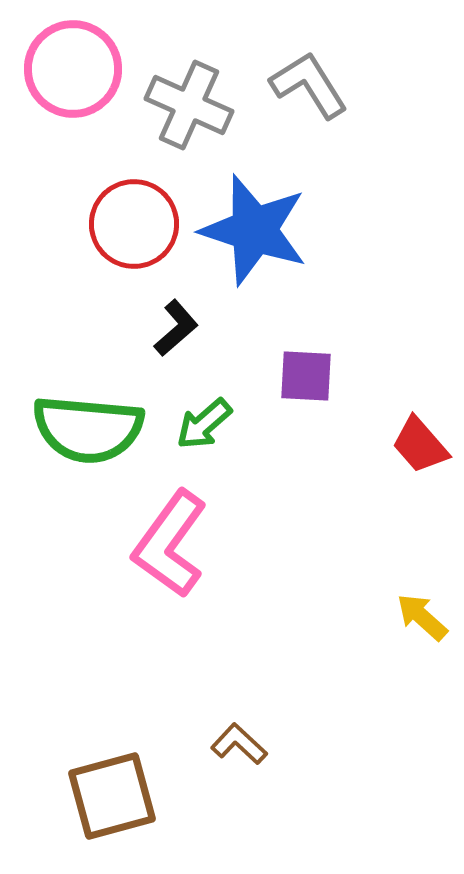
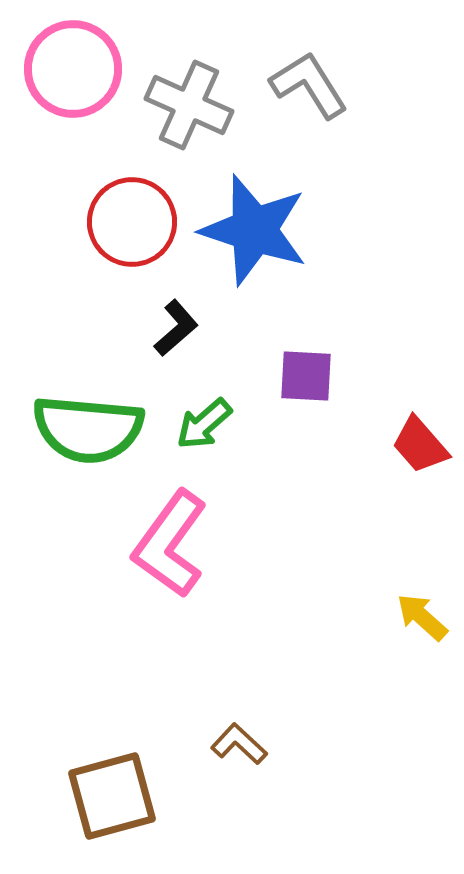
red circle: moved 2 px left, 2 px up
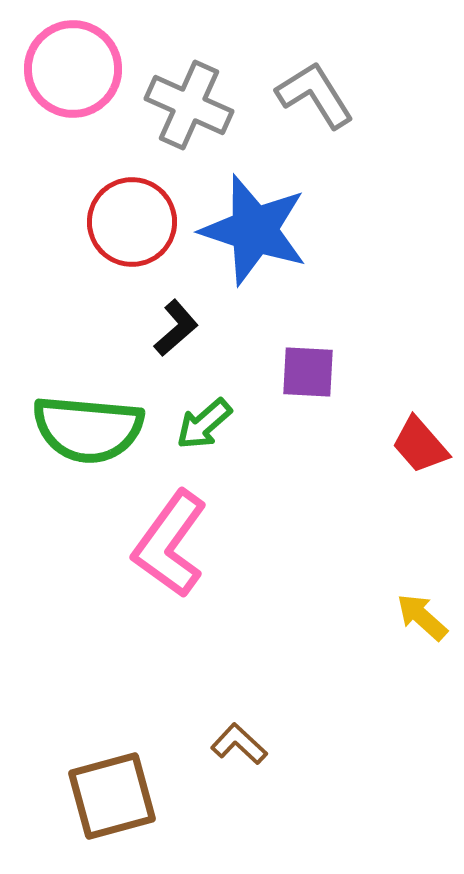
gray L-shape: moved 6 px right, 10 px down
purple square: moved 2 px right, 4 px up
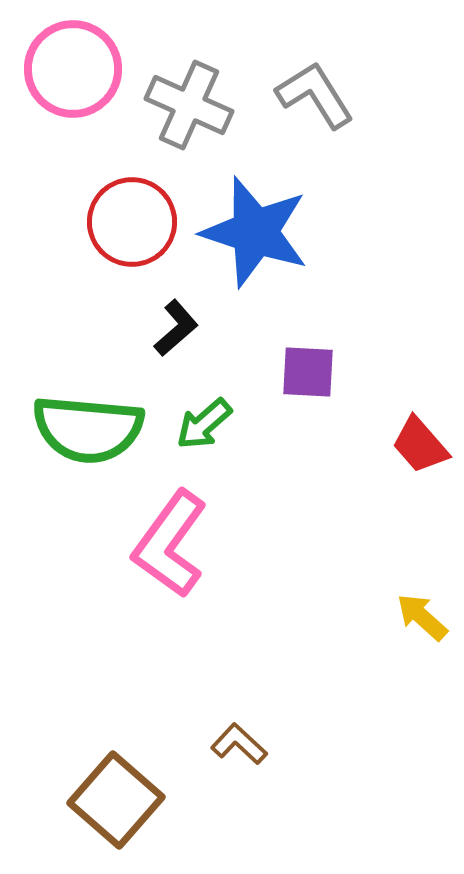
blue star: moved 1 px right, 2 px down
brown square: moved 4 px right, 4 px down; rotated 34 degrees counterclockwise
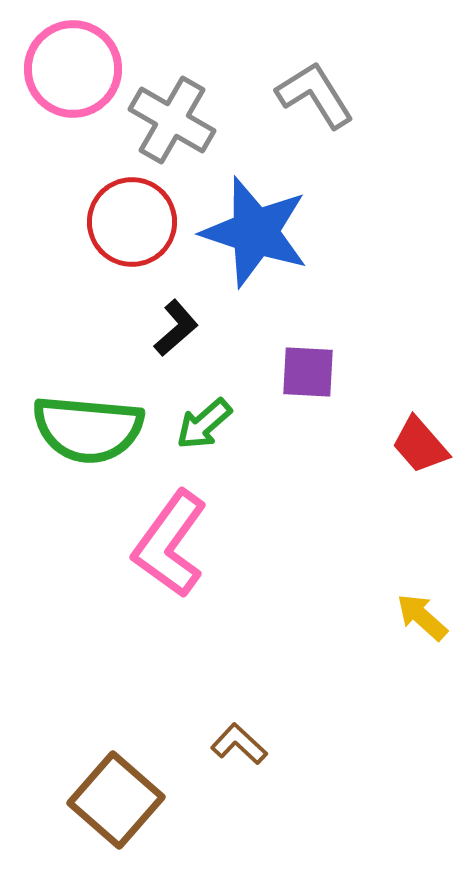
gray cross: moved 17 px left, 15 px down; rotated 6 degrees clockwise
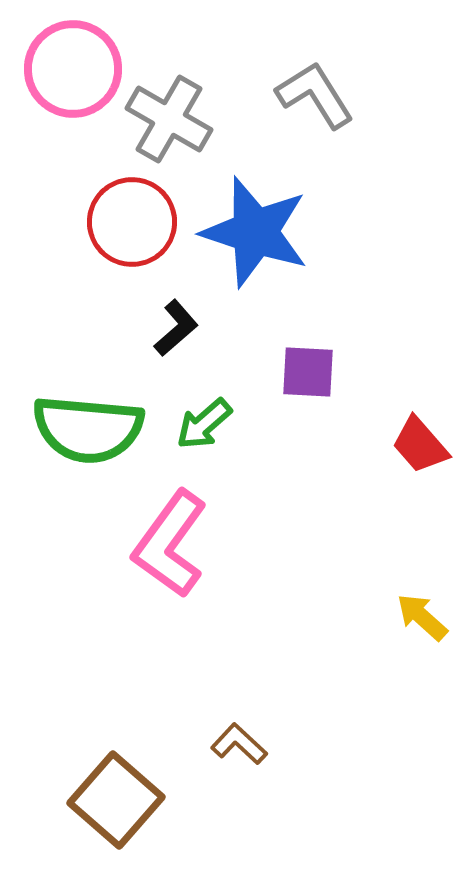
gray cross: moved 3 px left, 1 px up
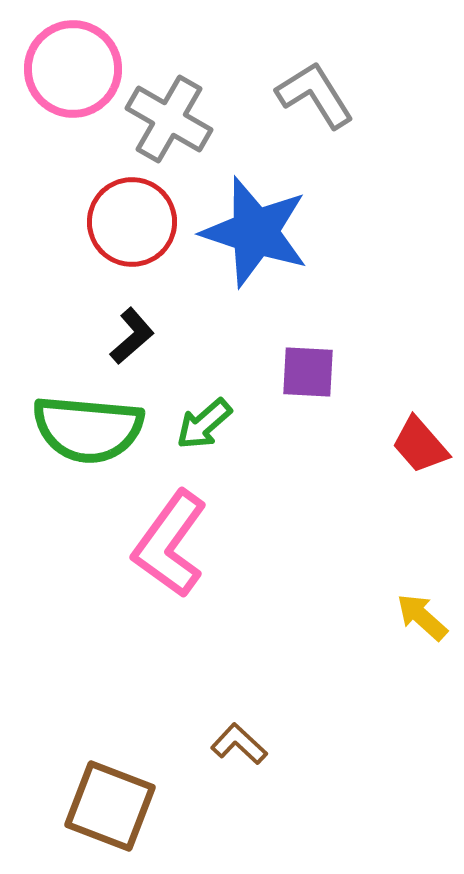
black L-shape: moved 44 px left, 8 px down
brown square: moved 6 px left, 6 px down; rotated 20 degrees counterclockwise
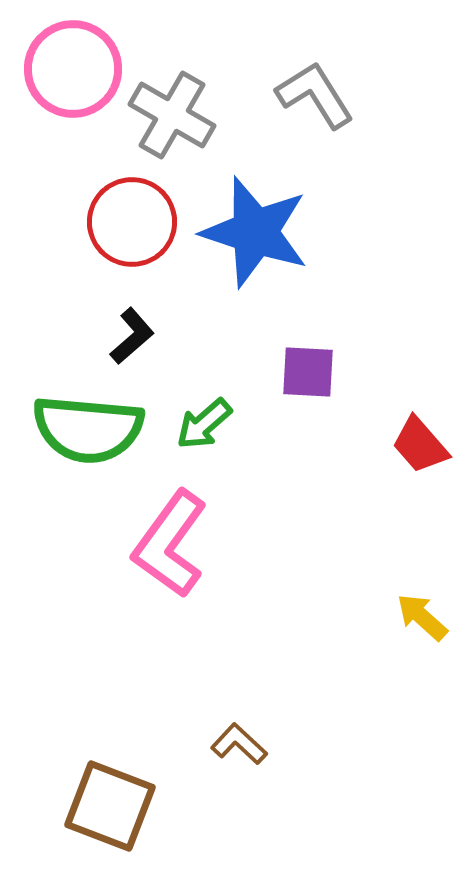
gray cross: moved 3 px right, 4 px up
